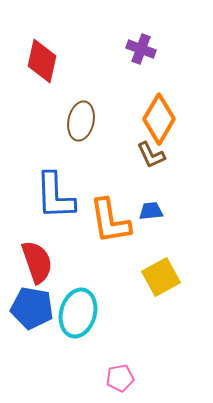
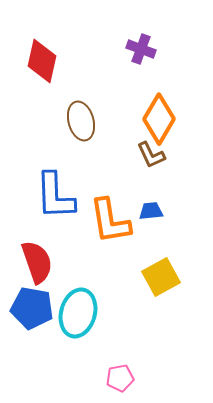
brown ellipse: rotated 27 degrees counterclockwise
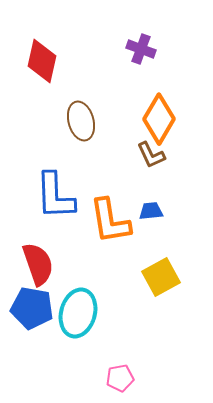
red semicircle: moved 1 px right, 2 px down
